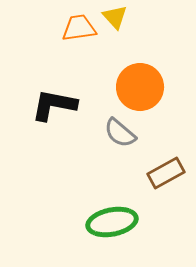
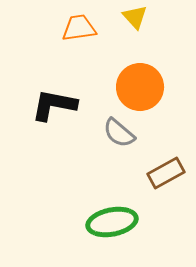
yellow triangle: moved 20 px right
gray semicircle: moved 1 px left
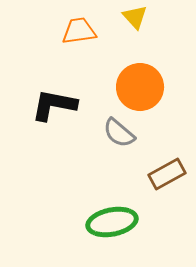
orange trapezoid: moved 3 px down
brown rectangle: moved 1 px right, 1 px down
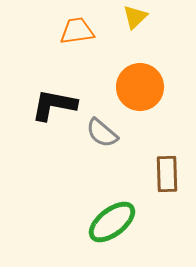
yellow triangle: rotated 28 degrees clockwise
orange trapezoid: moved 2 px left
gray semicircle: moved 17 px left
brown rectangle: rotated 63 degrees counterclockwise
green ellipse: rotated 27 degrees counterclockwise
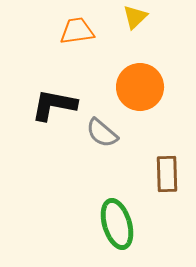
green ellipse: moved 5 px right, 2 px down; rotated 69 degrees counterclockwise
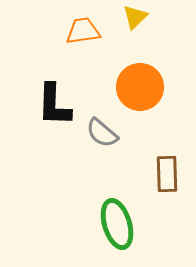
orange trapezoid: moved 6 px right
black L-shape: rotated 99 degrees counterclockwise
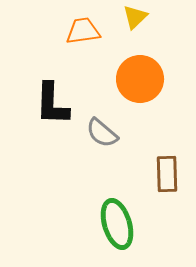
orange circle: moved 8 px up
black L-shape: moved 2 px left, 1 px up
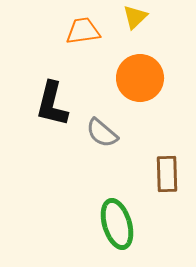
orange circle: moved 1 px up
black L-shape: rotated 12 degrees clockwise
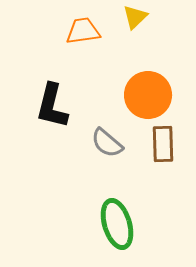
orange circle: moved 8 px right, 17 px down
black L-shape: moved 2 px down
gray semicircle: moved 5 px right, 10 px down
brown rectangle: moved 4 px left, 30 px up
